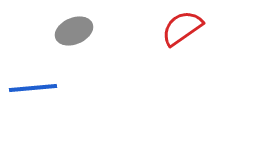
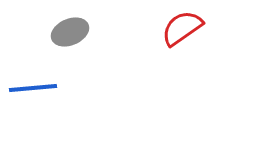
gray ellipse: moved 4 px left, 1 px down
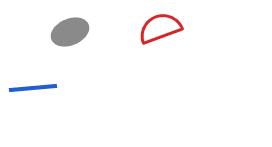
red semicircle: moved 22 px left; rotated 15 degrees clockwise
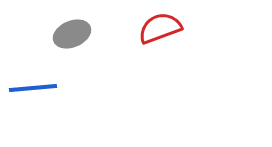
gray ellipse: moved 2 px right, 2 px down
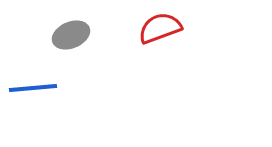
gray ellipse: moved 1 px left, 1 px down
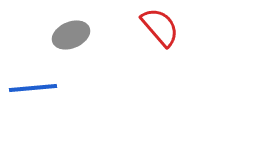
red semicircle: moved 1 px up; rotated 69 degrees clockwise
